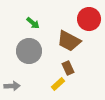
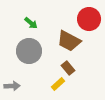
green arrow: moved 2 px left
brown rectangle: rotated 16 degrees counterclockwise
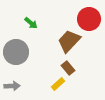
brown trapezoid: rotated 105 degrees clockwise
gray circle: moved 13 px left, 1 px down
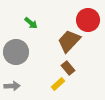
red circle: moved 1 px left, 1 px down
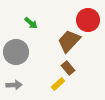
gray arrow: moved 2 px right, 1 px up
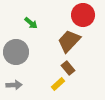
red circle: moved 5 px left, 5 px up
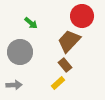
red circle: moved 1 px left, 1 px down
gray circle: moved 4 px right
brown rectangle: moved 3 px left, 3 px up
yellow rectangle: moved 1 px up
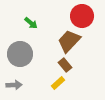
gray circle: moved 2 px down
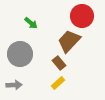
brown rectangle: moved 6 px left, 2 px up
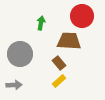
green arrow: moved 10 px right; rotated 120 degrees counterclockwise
brown trapezoid: rotated 50 degrees clockwise
yellow rectangle: moved 1 px right, 2 px up
